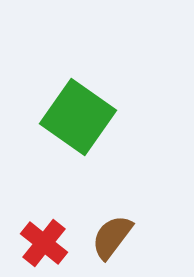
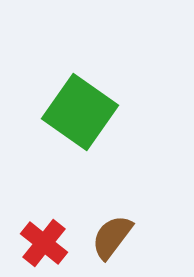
green square: moved 2 px right, 5 px up
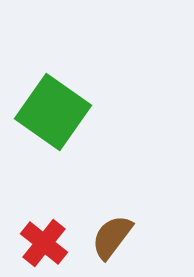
green square: moved 27 px left
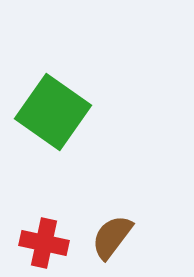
red cross: rotated 27 degrees counterclockwise
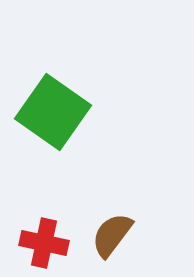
brown semicircle: moved 2 px up
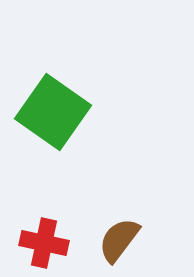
brown semicircle: moved 7 px right, 5 px down
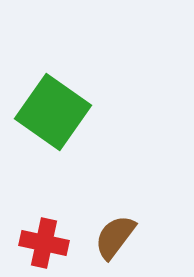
brown semicircle: moved 4 px left, 3 px up
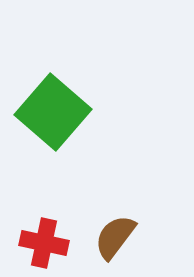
green square: rotated 6 degrees clockwise
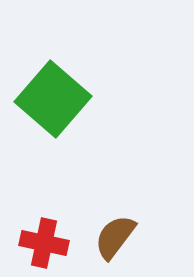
green square: moved 13 px up
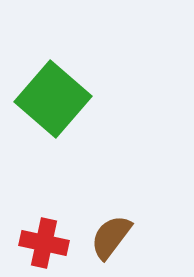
brown semicircle: moved 4 px left
